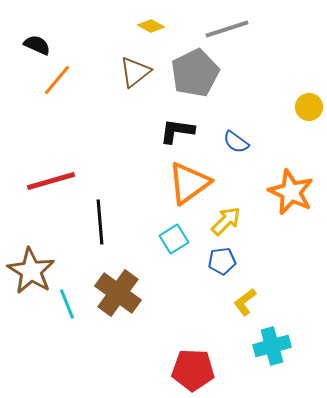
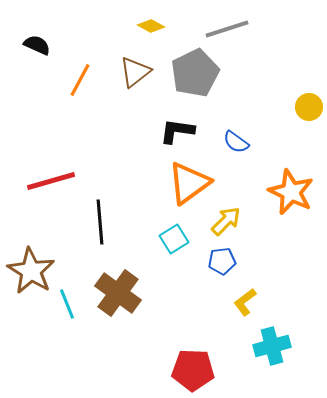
orange line: moved 23 px right; rotated 12 degrees counterclockwise
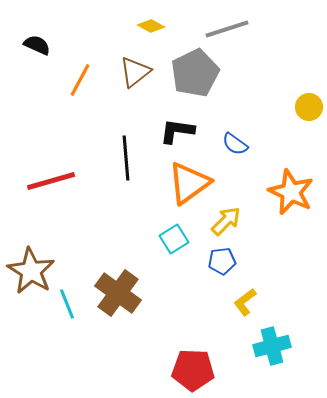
blue semicircle: moved 1 px left, 2 px down
black line: moved 26 px right, 64 px up
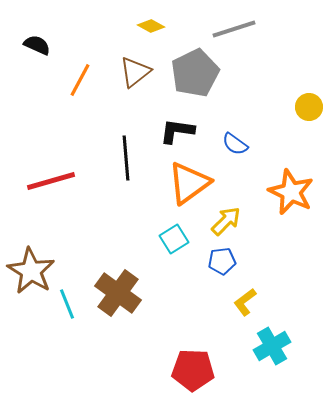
gray line: moved 7 px right
cyan cross: rotated 15 degrees counterclockwise
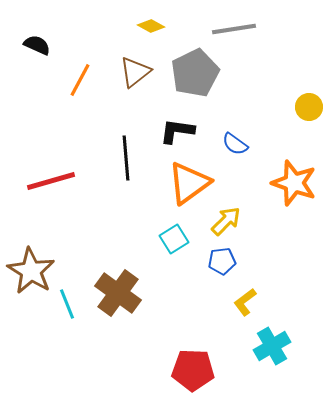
gray line: rotated 9 degrees clockwise
orange star: moved 3 px right, 9 px up; rotated 6 degrees counterclockwise
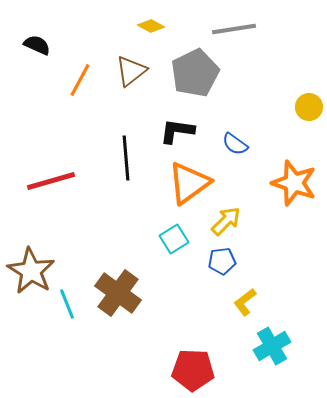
brown triangle: moved 4 px left, 1 px up
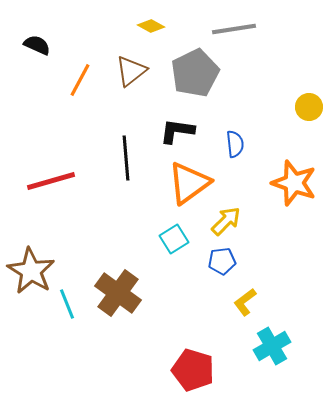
blue semicircle: rotated 132 degrees counterclockwise
red pentagon: rotated 15 degrees clockwise
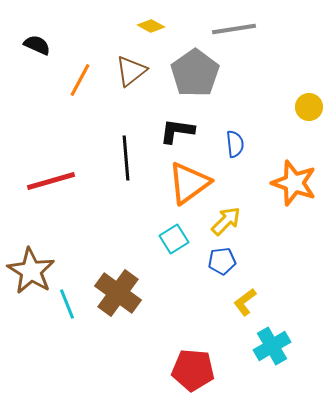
gray pentagon: rotated 9 degrees counterclockwise
red pentagon: rotated 12 degrees counterclockwise
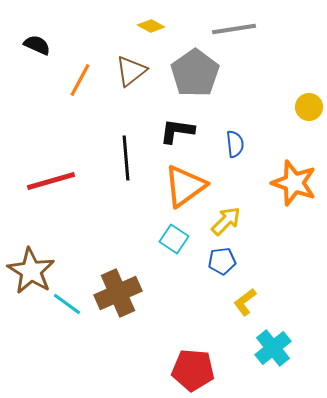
orange triangle: moved 4 px left, 3 px down
cyan square: rotated 24 degrees counterclockwise
brown cross: rotated 30 degrees clockwise
cyan line: rotated 32 degrees counterclockwise
cyan cross: moved 1 px right, 2 px down; rotated 9 degrees counterclockwise
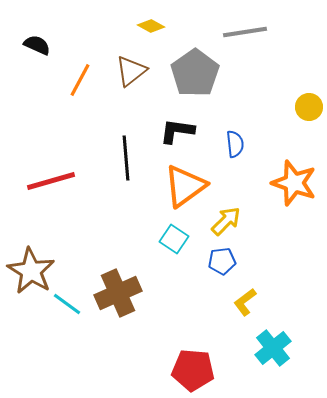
gray line: moved 11 px right, 3 px down
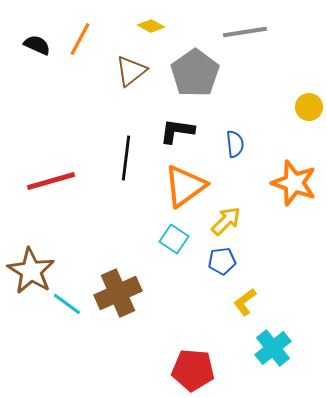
orange line: moved 41 px up
black line: rotated 12 degrees clockwise
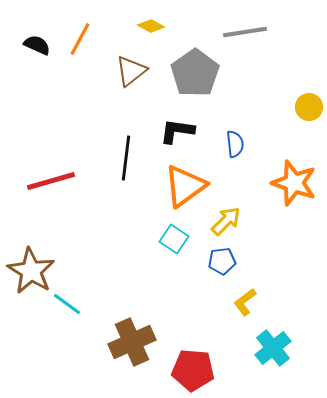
brown cross: moved 14 px right, 49 px down
